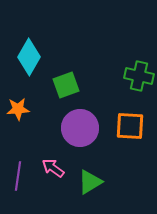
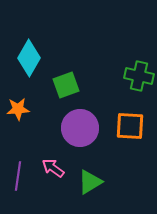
cyan diamond: moved 1 px down
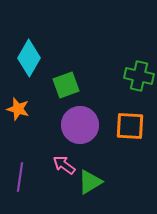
orange star: rotated 20 degrees clockwise
purple circle: moved 3 px up
pink arrow: moved 11 px right, 3 px up
purple line: moved 2 px right, 1 px down
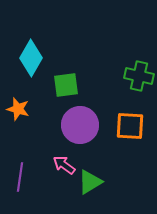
cyan diamond: moved 2 px right
green square: rotated 12 degrees clockwise
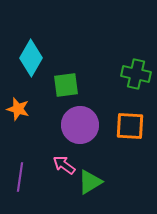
green cross: moved 3 px left, 2 px up
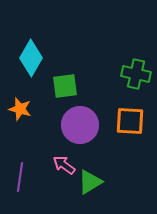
green square: moved 1 px left, 1 px down
orange star: moved 2 px right
orange square: moved 5 px up
